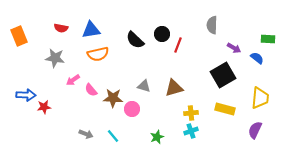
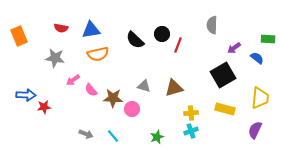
purple arrow: rotated 112 degrees clockwise
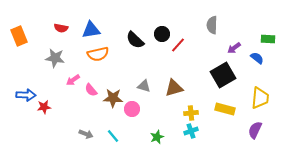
red line: rotated 21 degrees clockwise
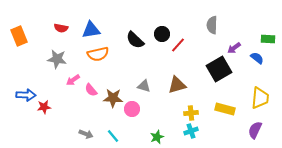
gray star: moved 2 px right, 1 px down
black square: moved 4 px left, 6 px up
brown triangle: moved 3 px right, 3 px up
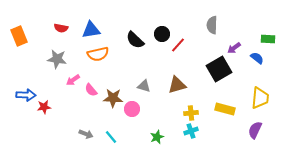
cyan line: moved 2 px left, 1 px down
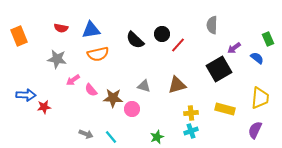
green rectangle: rotated 64 degrees clockwise
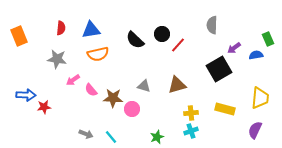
red semicircle: rotated 96 degrees counterclockwise
blue semicircle: moved 1 px left, 3 px up; rotated 48 degrees counterclockwise
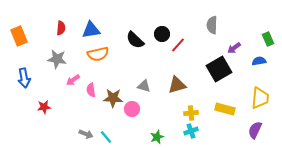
blue semicircle: moved 3 px right, 6 px down
pink semicircle: rotated 32 degrees clockwise
blue arrow: moved 2 px left, 17 px up; rotated 78 degrees clockwise
cyan line: moved 5 px left
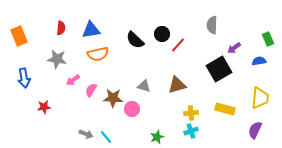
pink semicircle: rotated 40 degrees clockwise
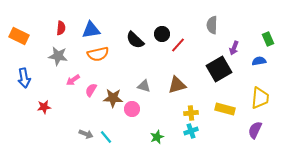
orange rectangle: rotated 42 degrees counterclockwise
purple arrow: rotated 32 degrees counterclockwise
gray star: moved 1 px right, 3 px up
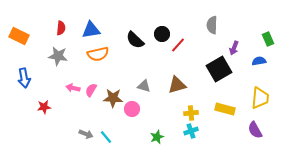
pink arrow: moved 8 px down; rotated 48 degrees clockwise
purple semicircle: rotated 54 degrees counterclockwise
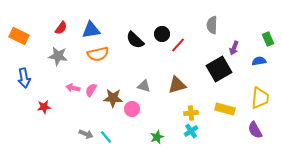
red semicircle: rotated 32 degrees clockwise
cyan cross: rotated 16 degrees counterclockwise
